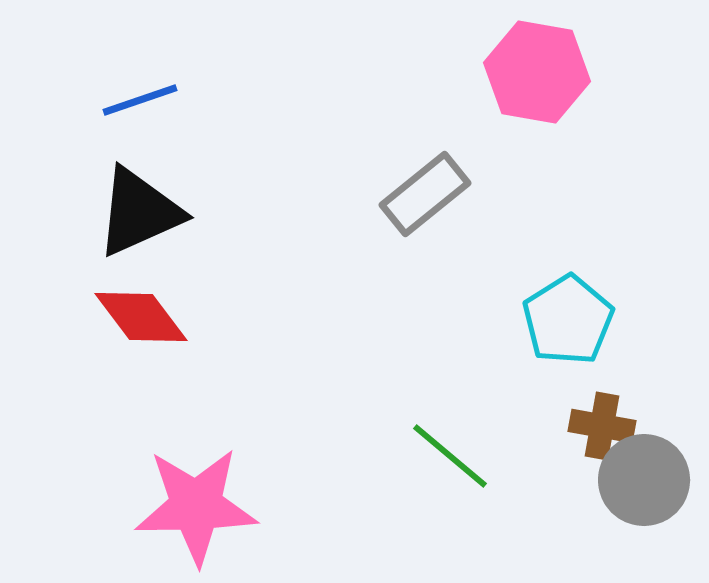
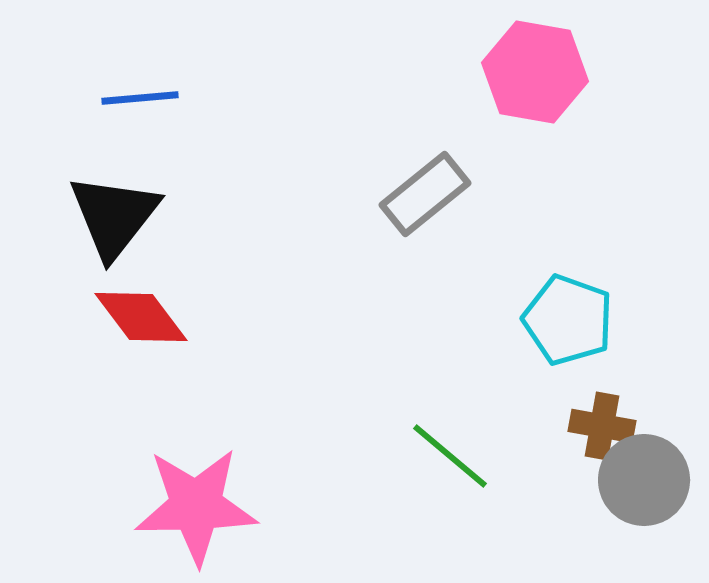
pink hexagon: moved 2 px left
blue line: moved 2 px up; rotated 14 degrees clockwise
black triangle: moved 25 px left, 4 px down; rotated 28 degrees counterclockwise
cyan pentagon: rotated 20 degrees counterclockwise
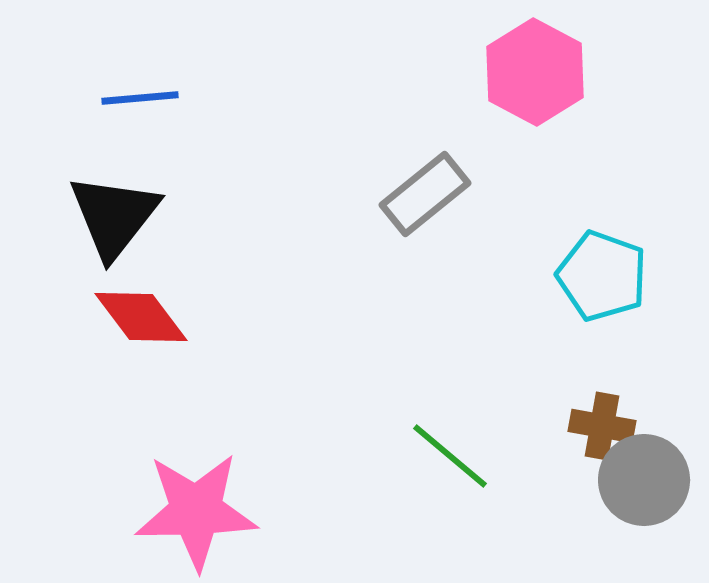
pink hexagon: rotated 18 degrees clockwise
cyan pentagon: moved 34 px right, 44 px up
pink star: moved 5 px down
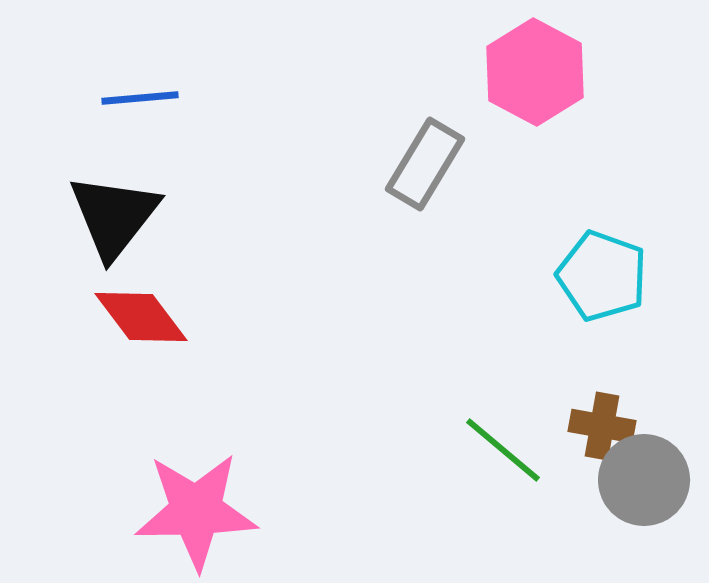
gray rectangle: moved 30 px up; rotated 20 degrees counterclockwise
green line: moved 53 px right, 6 px up
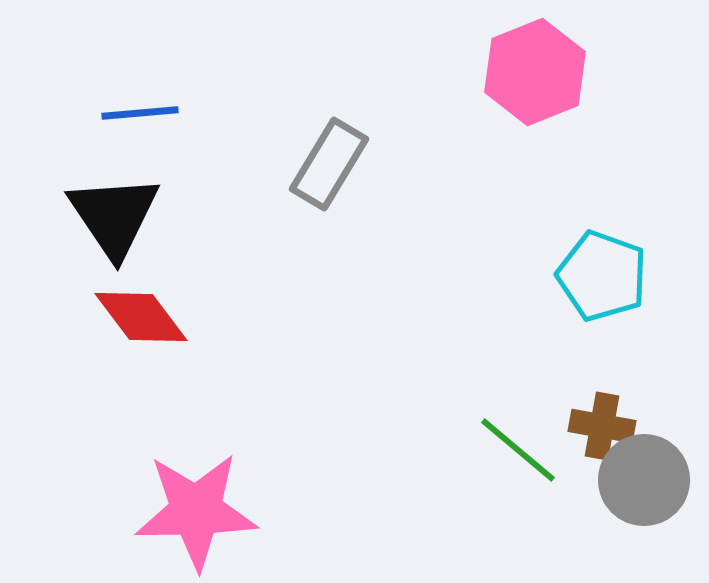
pink hexagon: rotated 10 degrees clockwise
blue line: moved 15 px down
gray rectangle: moved 96 px left
black triangle: rotated 12 degrees counterclockwise
green line: moved 15 px right
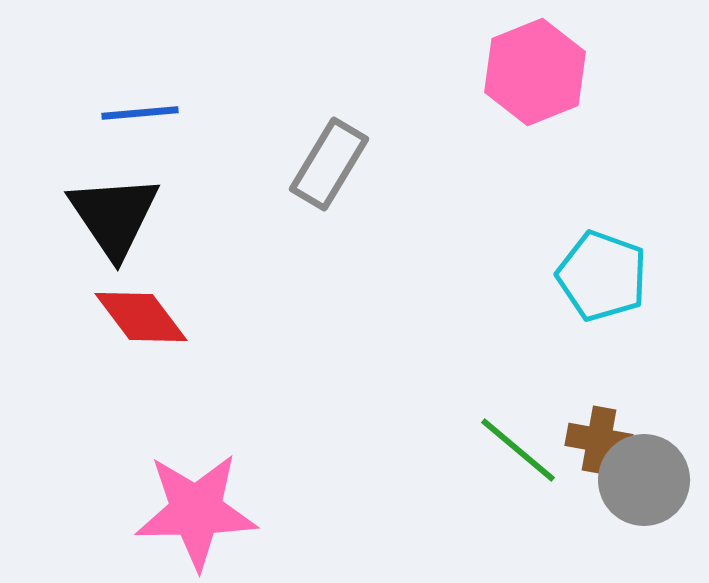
brown cross: moved 3 px left, 14 px down
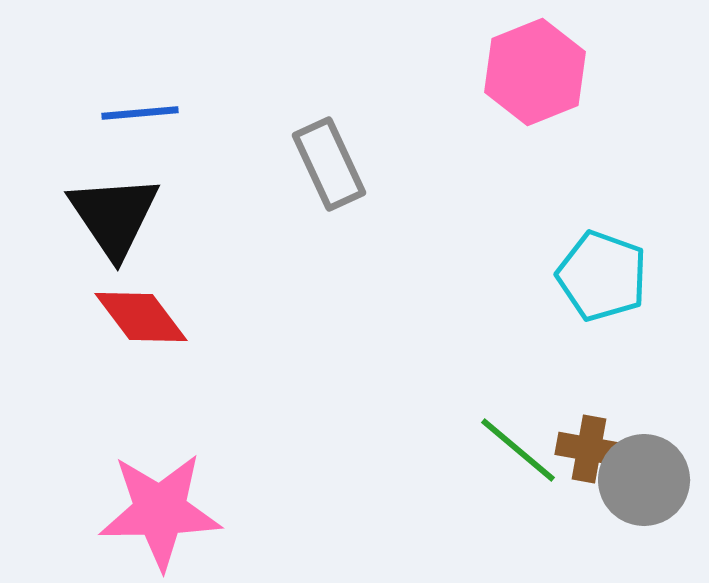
gray rectangle: rotated 56 degrees counterclockwise
brown cross: moved 10 px left, 9 px down
pink star: moved 36 px left
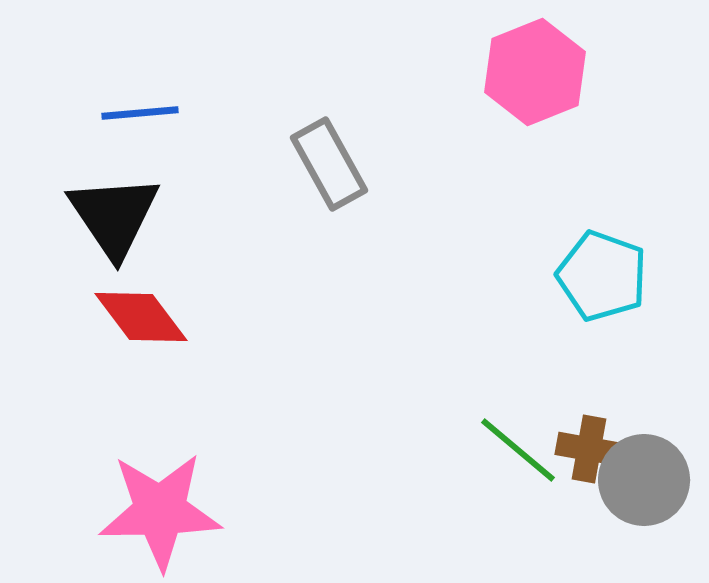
gray rectangle: rotated 4 degrees counterclockwise
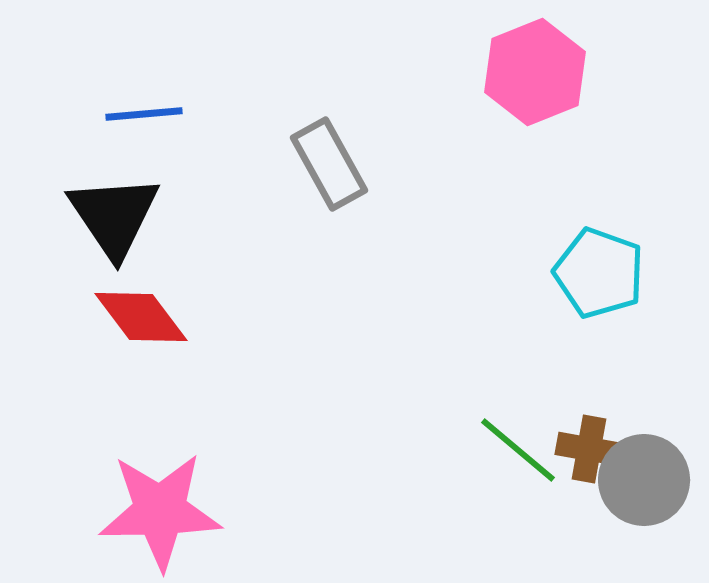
blue line: moved 4 px right, 1 px down
cyan pentagon: moved 3 px left, 3 px up
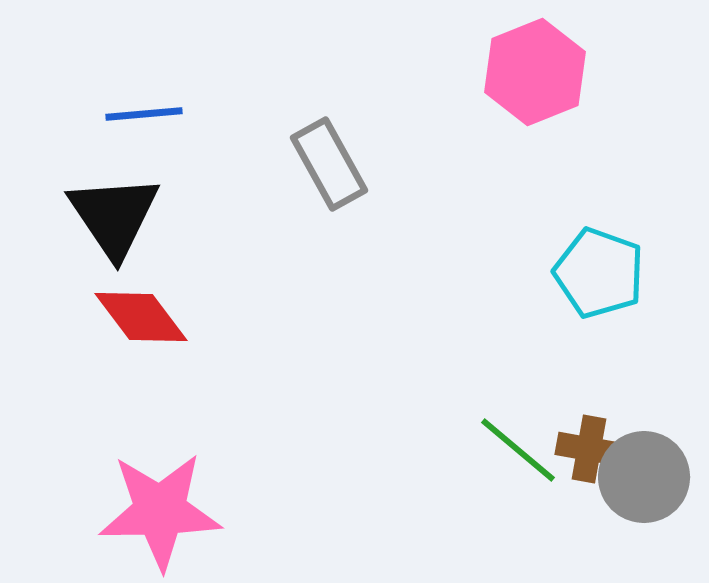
gray circle: moved 3 px up
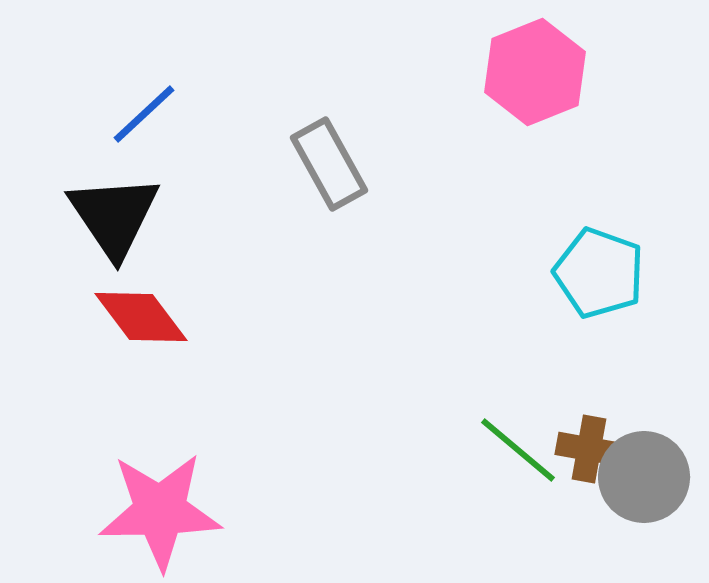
blue line: rotated 38 degrees counterclockwise
